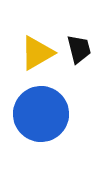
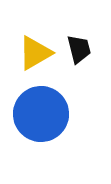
yellow triangle: moved 2 px left
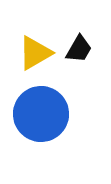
black trapezoid: rotated 44 degrees clockwise
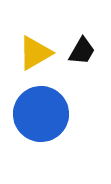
black trapezoid: moved 3 px right, 2 px down
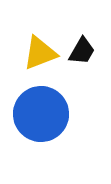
yellow triangle: moved 5 px right; rotated 9 degrees clockwise
